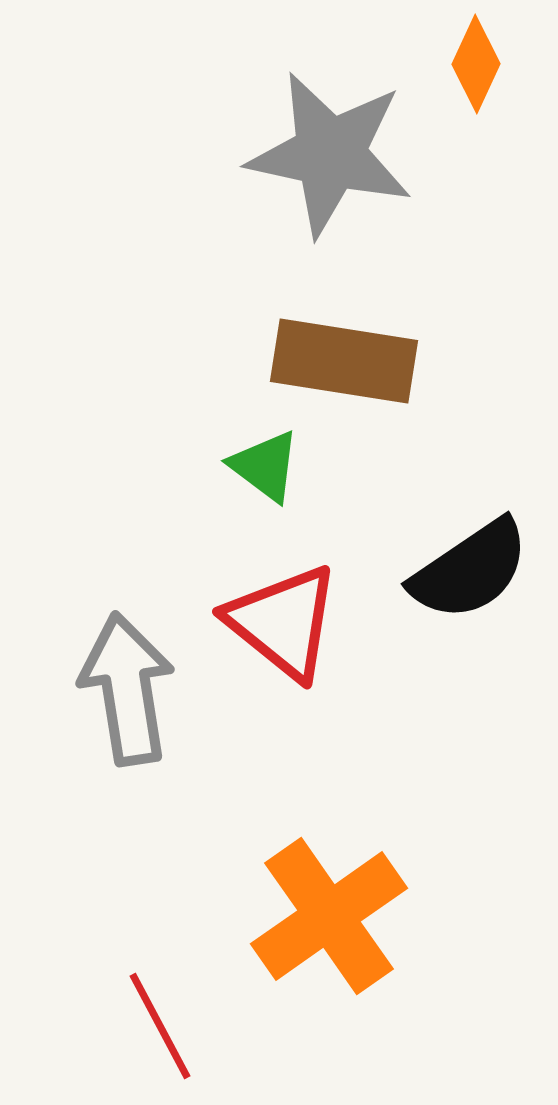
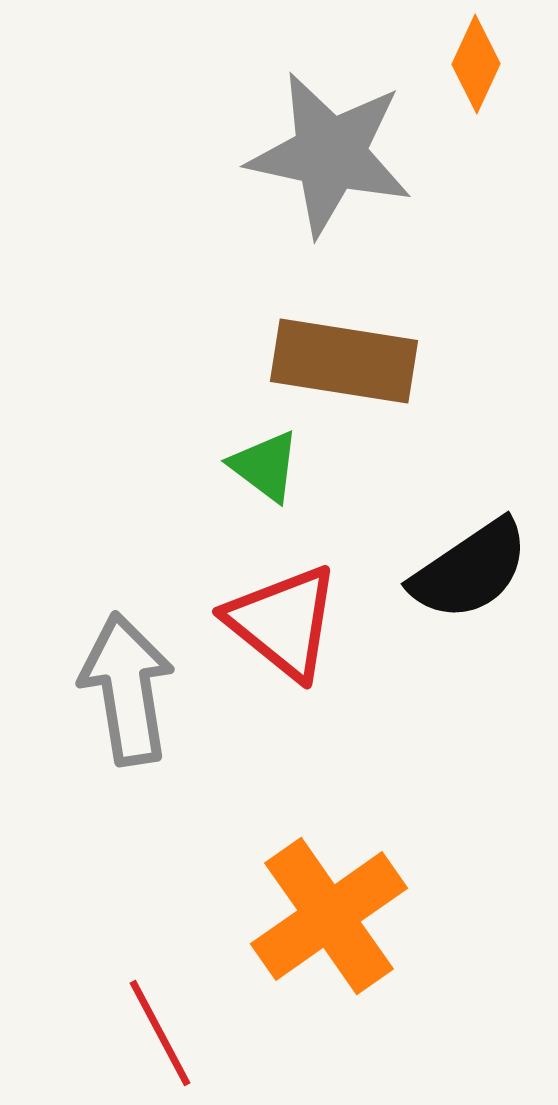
red line: moved 7 px down
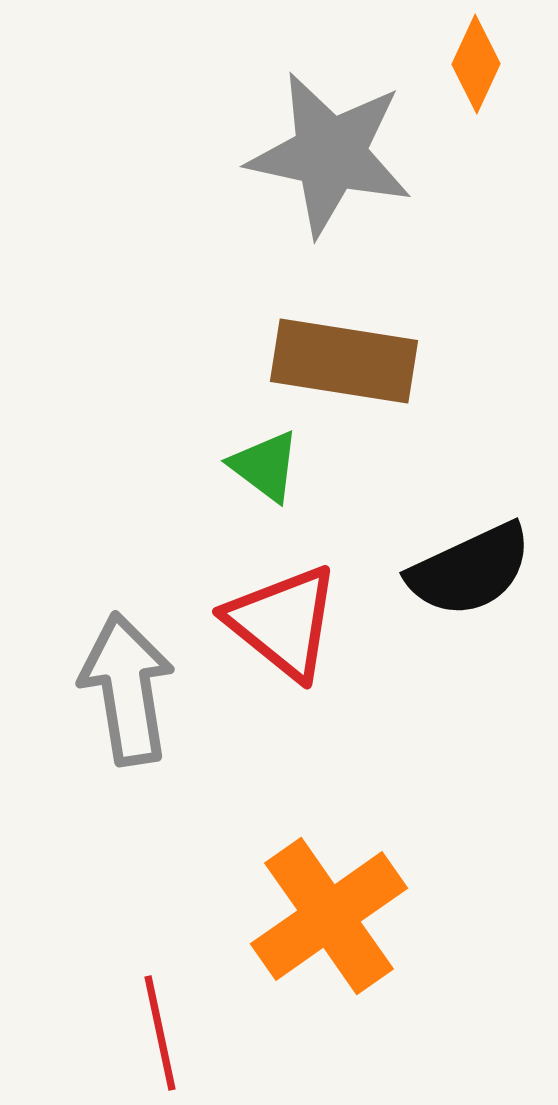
black semicircle: rotated 9 degrees clockwise
red line: rotated 16 degrees clockwise
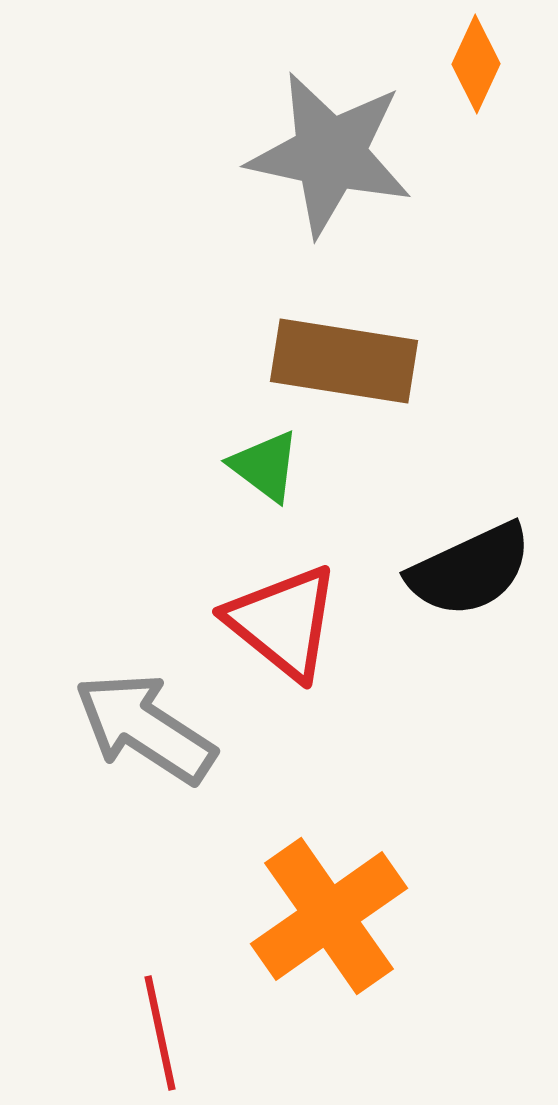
gray arrow: moved 18 px right, 39 px down; rotated 48 degrees counterclockwise
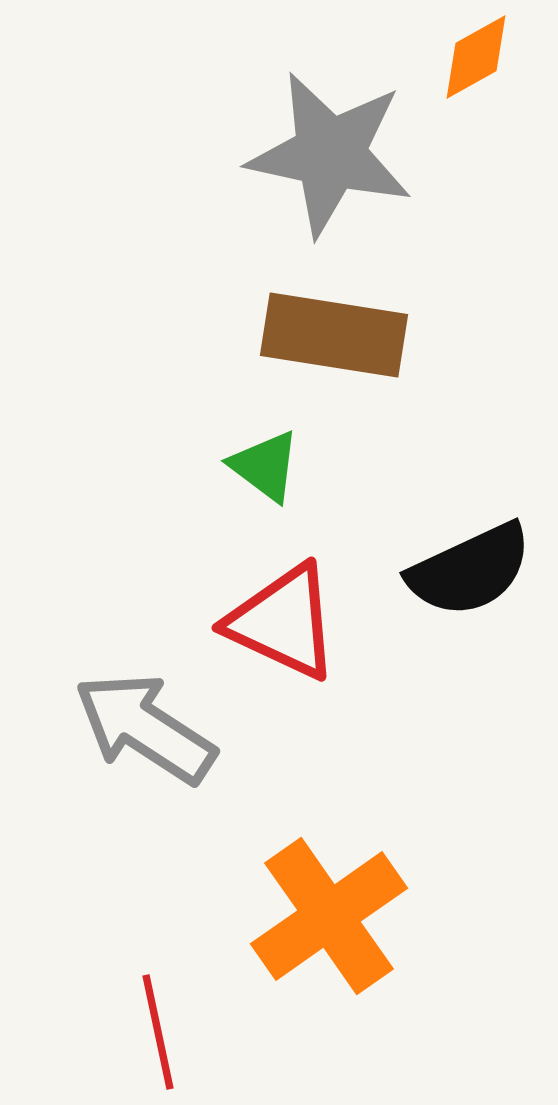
orange diamond: moved 7 px up; rotated 36 degrees clockwise
brown rectangle: moved 10 px left, 26 px up
red triangle: rotated 14 degrees counterclockwise
red line: moved 2 px left, 1 px up
